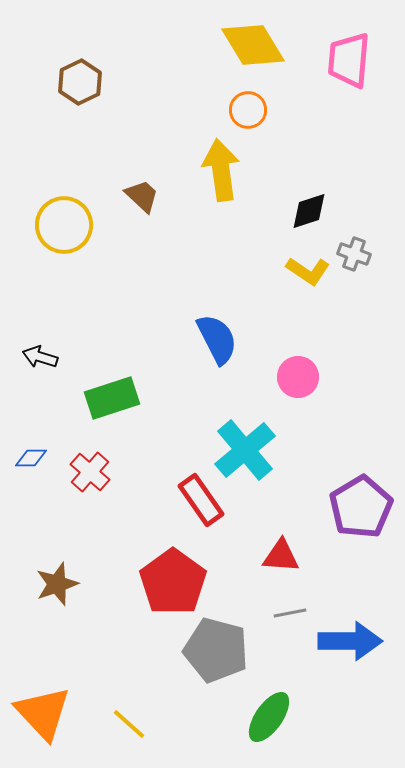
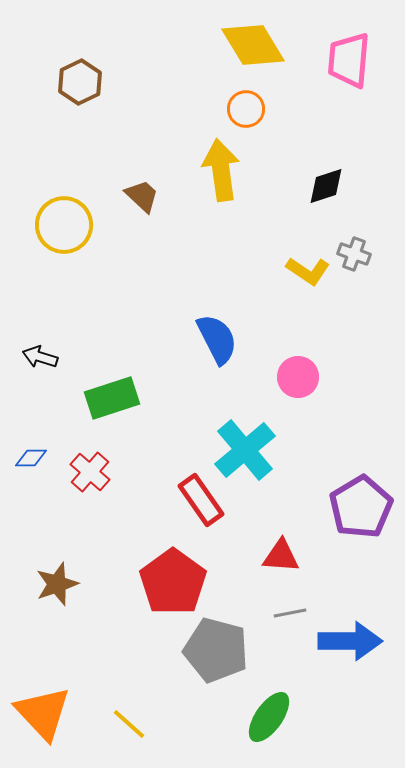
orange circle: moved 2 px left, 1 px up
black diamond: moved 17 px right, 25 px up
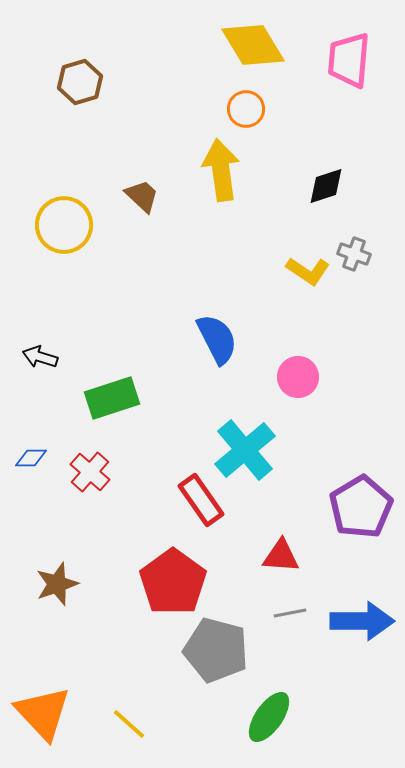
brown hexagon: rotated 9 degrees clockwise
blue arrow: moved 12 px right, 20 px up
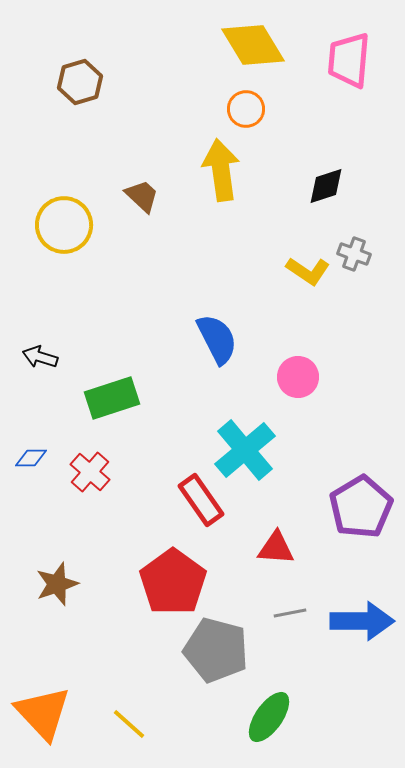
red triangle: moved 5 px left, 8 px up
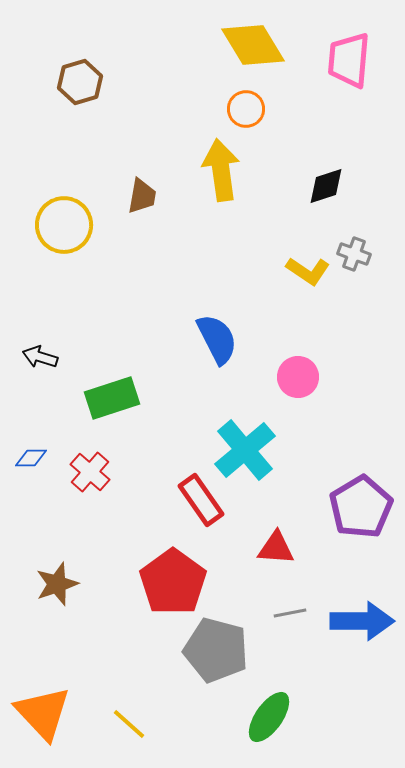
brown trapezoid: rotated 57 degrees clockwise
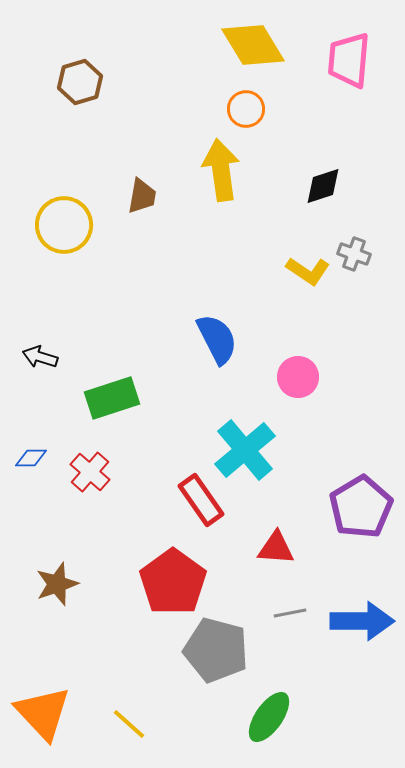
black diamond: moved 3 px left
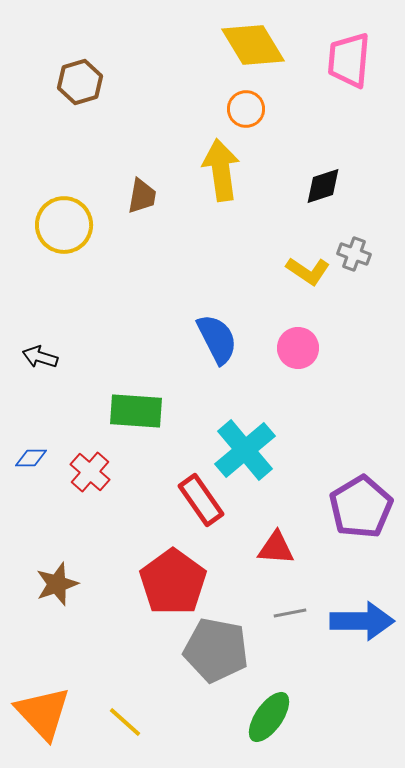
pink circle: moved 29 px up
green rectangle: moved 24 px right, 13 px down; rotated 22 degrees clockwise
gray pentagon: rotated 4 degrees counterclockwise
yellow line: moved 4 px left, 2 px up
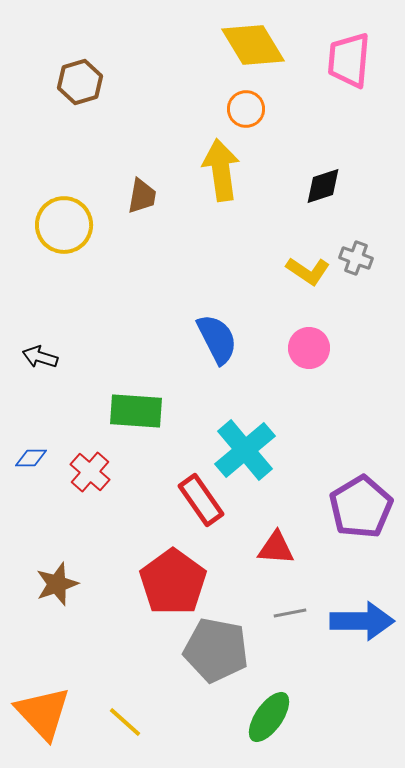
gray cross: moved 2 px right, 4 px down
pink circle: moved 11 px right
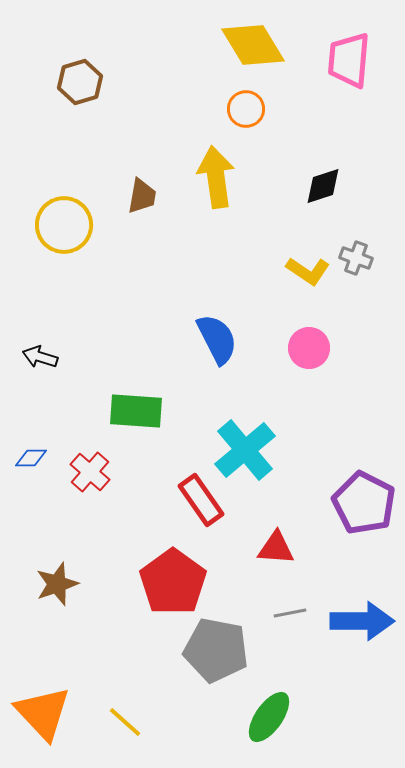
yellow arrow: moved 5 px left, 7 px down
purple pentagon: moved 3 px right, 4 px up; rotated 14 degrees counterclockwise
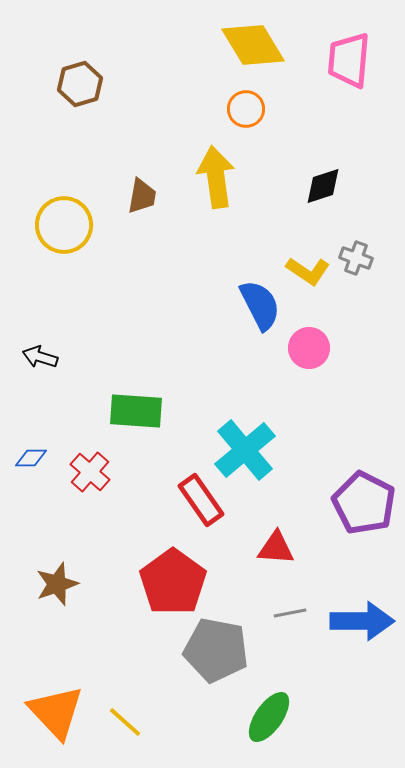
brown hexagon: moved 2 px down
blue semicircle: moved 43 px right, 34 px up
orange triangle: moved 13 px right, 1 px up
